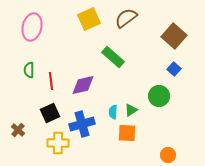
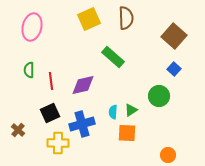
brown semicircle: rotated 125 degrees clockwise
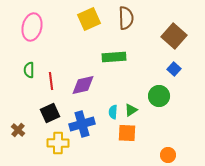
green rectangle: moved 1 px right; rotated 45 degrees counterclockwise
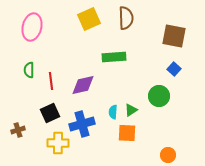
brown square: rotated 30 degrees counterclockwise
brown cross: rotated 32 degrees clockwise
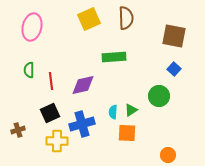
yellow cross: moved 1 px left, 2 px up
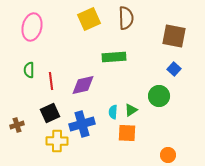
brown cross: moved 1 px left, 5 px up
